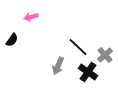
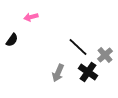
gray arrow: moved 7 px down
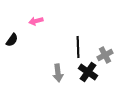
pink arrow: moved 5 px right, 4 px down
black line: rotated 45 degrees clockwise
gray cross: rotated 14 degrees clockwise
gray arrow: rotated 30 degrees counterclockwise
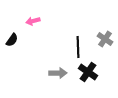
pink arrow: moved 3 px left
gray cross: moved 16 px up; rotated 28 degrees counterclockwise
gray arrow: rotated 84 degrees counterclockwise
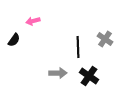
black semicircle: moved 2 px right
black cross: moved 1 px right, 4 px down
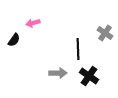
pink arrow: moved 2 px down
gray cross: moved 6 px up
black line: moved 2 px down
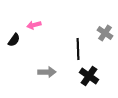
pink arrow: moved 1 px right, 2 px down
gray arrow: moved 11 px left, 1 px up
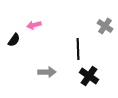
gray cross: moved 7 px up
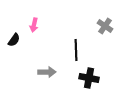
pink arrow: rotated 64 degrees counterclockwise
black line: moved 2 px left, 1 px down
black cross: moved 2 px down; rotated 24 degrees counterclockwise
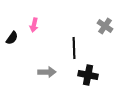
black semicircle: moved 2 px left, 2 px up
black line: moved 2 px left, 2 px up
black cross: moved 1 px left, 3 px up
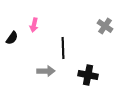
black line: moved 11 px left
gray arrow: moved 1 px left, 1 px up
